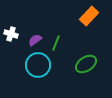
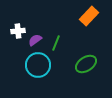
white cross: moved 7 px right, 3 px up; rotated 24 degrees counterclockwise
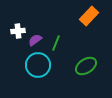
green ellipse: moved 2 px down
